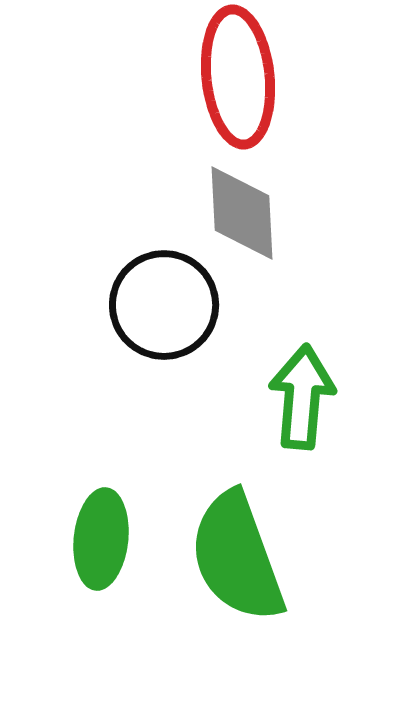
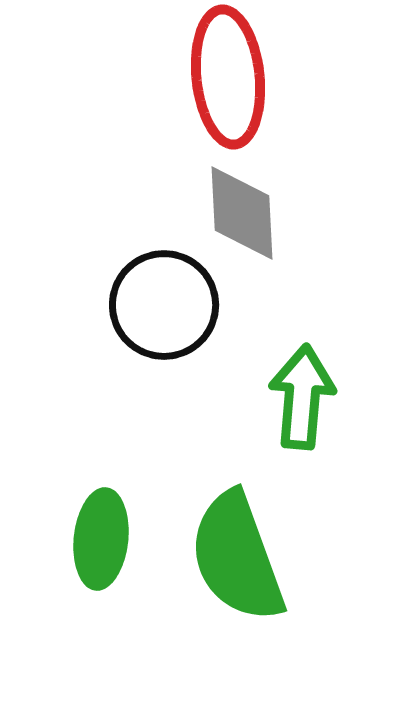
red ellipse: moved 10 px left
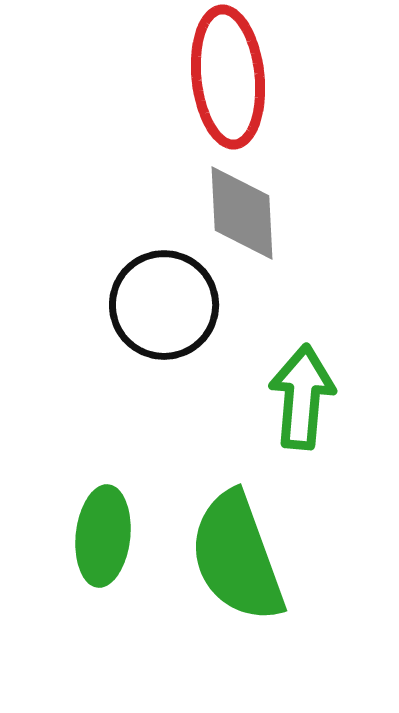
green ellipse: moved 2 px right, 3 px up
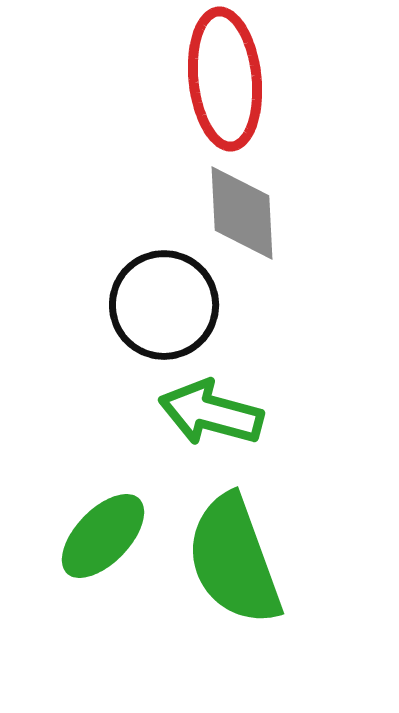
red ellipse: moved 3 px left, 2 px down
green arrow: moved 91 px left, 16 px down; rotated 80 degrees counterclockwise
green ellipse: rotated 38 degrees clockwise
green semicircle: moved 3 px left, 3 px down
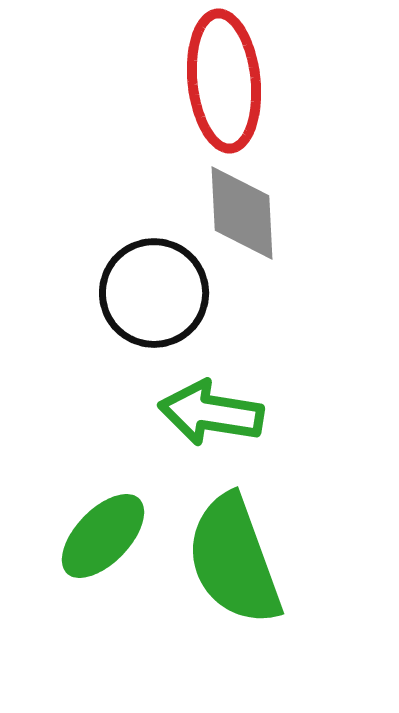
red ellipse: moved 1 px left, 2 px down
black circle: moved 10 px left, 12 px up
green arrow: rotated 6 degrees counterclockwise
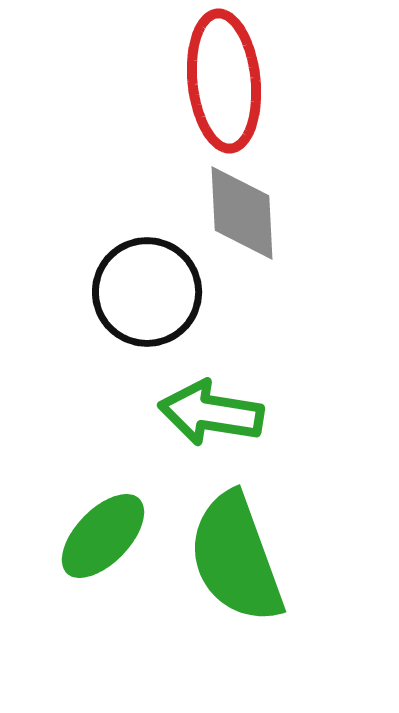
black circle: moved 7 px left, 1 px up
green semicircle: moved 2 px right, 2 px up
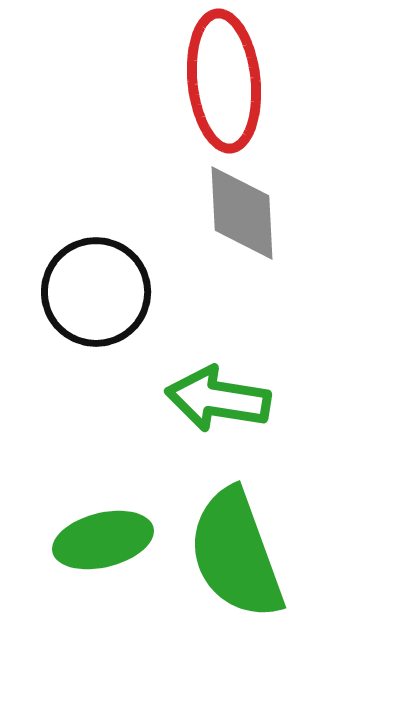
black circle: moved 51 px left
green arrow: moved 7 px right, 14 px up
green ellipse: moved 4 px down; rotated 32 degrees clockwise
green semicircle: moved 4 px up
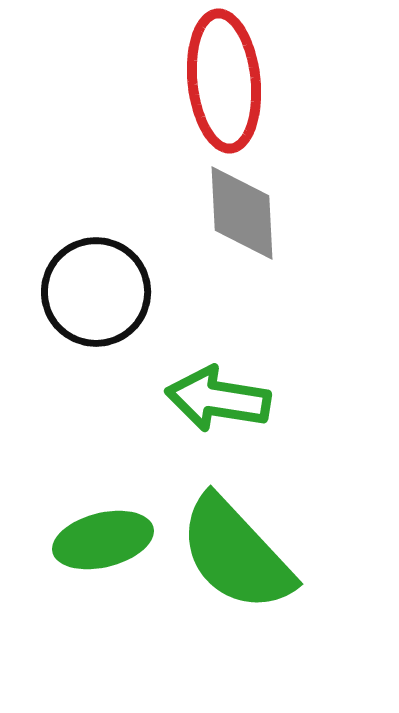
green semicircle: rotated 23 degrees counterclockwise
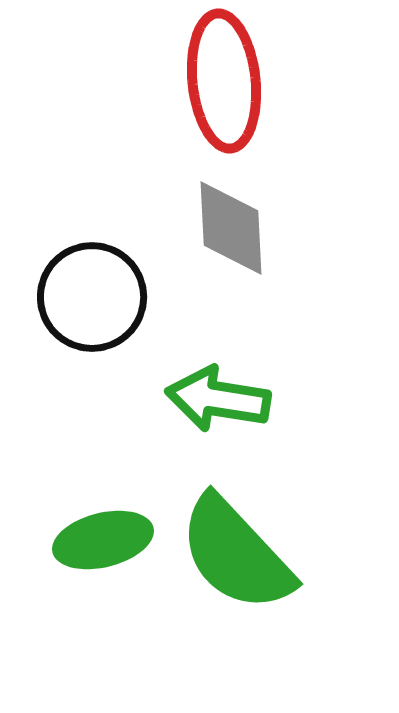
gray diamond: moved 11 px left, 15 px down
black circle: moved 4 px left, 5 px down
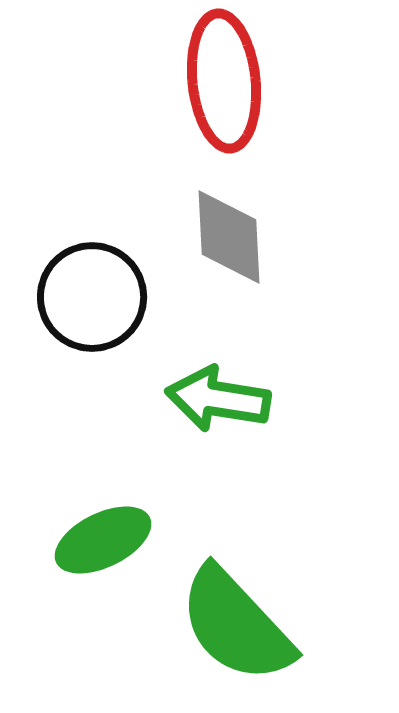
gray diamond: moved 2 px left, 9 px down
green ellipse: rotated 12 degrees counterclockwise
green semicircle: moved 71 px down
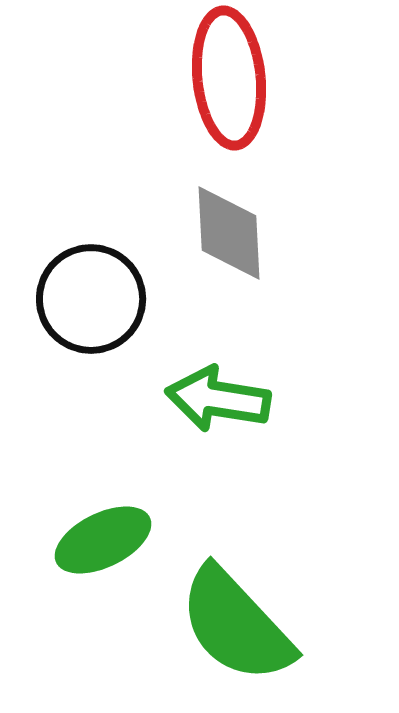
red ellipse: moved 5 px right, 3 px up
gray diamond: moved 4 px up
black circle: moved 1 px left, 2 px down
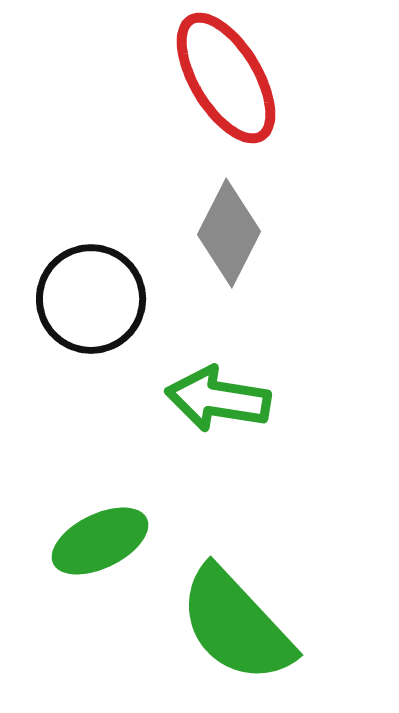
red ellipse: moved 3 px left; rotated 25 degrees counterclockwise
gray diamond: rotated 30 degrees clockwise
green ellipse: moved 3 px left, 1 px down
